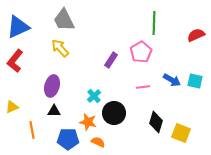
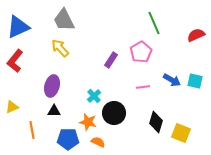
green line: rotated 25 degrees counterclockwise
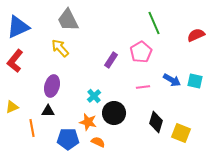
gray trapezoid: moved 4 px right
black triangle: moved 6 px left
orange line: moved 2 px up
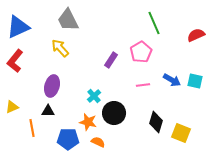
pink line: moved 2 px up
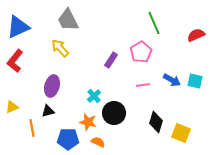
black triangle: rotated 16 degrees counterclockwise
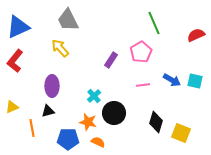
purple ellipse: rotated 15 degrees counterclockwise
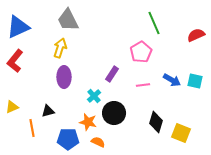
yellow arrow: rotated 60 degrees clockwise
purple rectangle: moved 1 px right, 14 px down
purple ellipse: moved 12 px right, 9 px up
